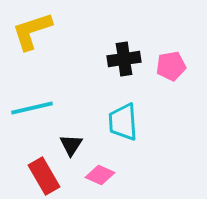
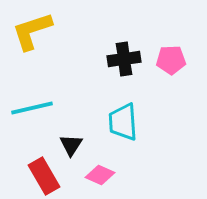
pink pentagon: moved 6 px up; rotated 8 degrees clockwise
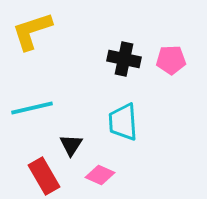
black cross: rotated 20 degrees clockwise
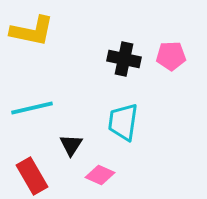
yellow L-shape: rotated 150 degrees counterclockwise
pink pentagon: moved 4 px up
cyan trapezoid: rotated 12 degrees clockwise
red rectangle: moved 12 px left
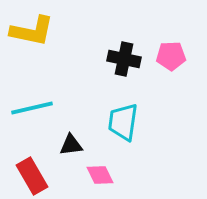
black triangle: rotated 50 degrees clockwise
pink diamond: rotated 40 degrees clockwise
